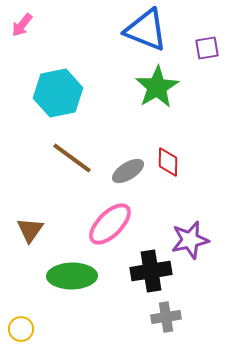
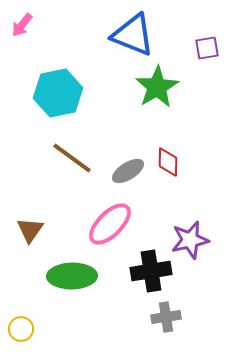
blue triangle: moved 13 px left, 5 px down
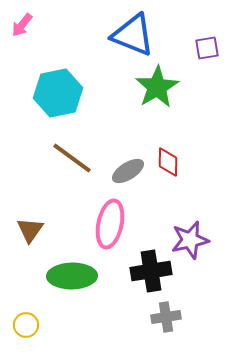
pink ellipse: rotated 33 degrees counterclockwise
yellow circle: moved 5 px right, 4 px up
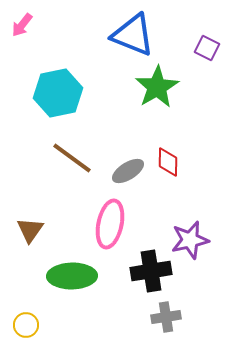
purple square: rotated 35 degrees clockwise
